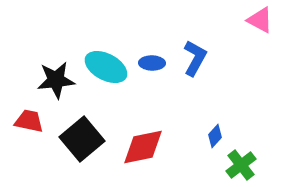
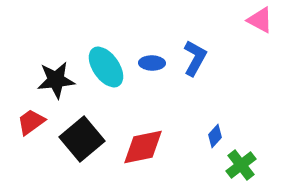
cyan ellipse: rotated 27 degrees clockwise
red trapezoid: moved 2 px right, 1 px down; rotated 48 degrees counterclockwise
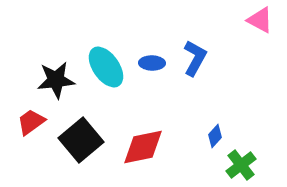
black square: moved 1 px left, 1 px down
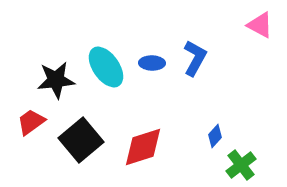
pink triangle: moved 5 px down
red diamond: rotated 6 degrees counterclockwise
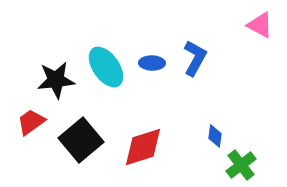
blue diamond: rotated 35 degrees counterclockwise
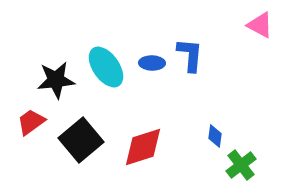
blue L-shape: moved 5 px left, 3 px up; rotated 24 degrees counterclockwise
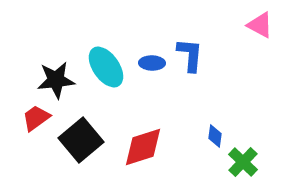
red trapezoid: moved 5 px right, 4 px up
green cross: moved 2 px right, 3 px up; rotated 8 degrees counterclockwise
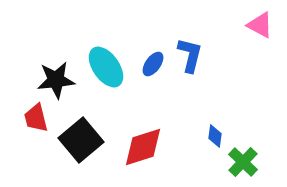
blue L-shape: rotated 9 degrees clockwise
blue ellipse: moved 1 px right, 1 px down; rotated 55 degrees counterclockwise
red trapezoid: rotated 68 degrees counterclockwise
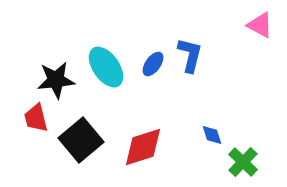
blue diamond: moved 3 px left, 1 px up; rotated 25 degrees counterclockwise
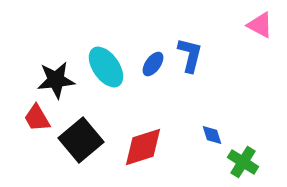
red trapezoid: moved 1 px right; rotated 16 degrees counterclockwise
green cross: rotated 12 degrees counterclockwise
